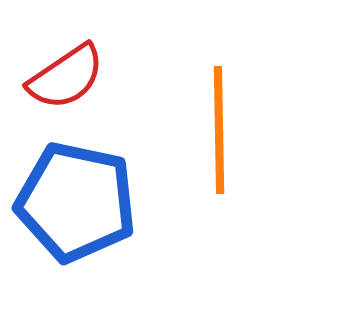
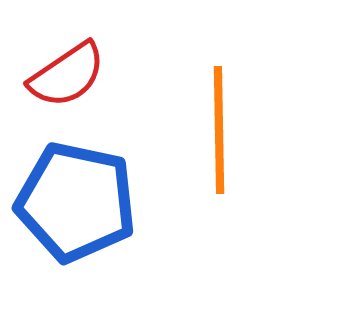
red semicircle: moved 1 px right, 2 px up
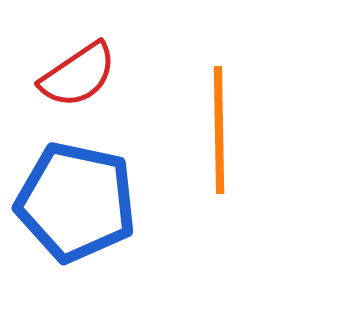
red semicircle: moved 11 px right
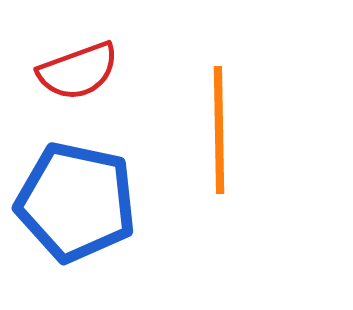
red semicircle: moved 4 px up; rotated 14 degrees clockwise
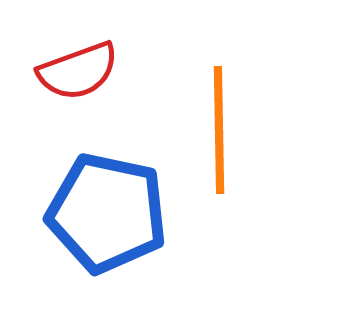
blue pentagon: moved 31 px right, 11 px down
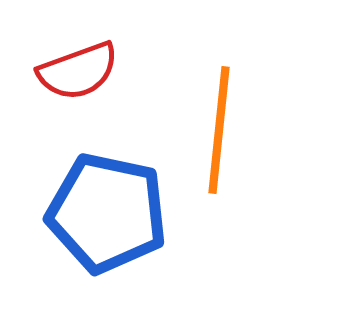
orange line: rotated 7 degrees clockwise
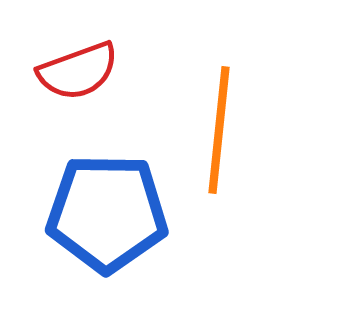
blue pentagon: rotated 11 degrees counterclockwise
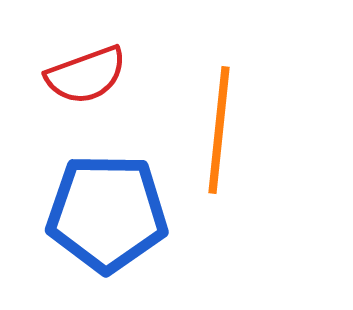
red semicircle: moved 8 px right, 4 px down
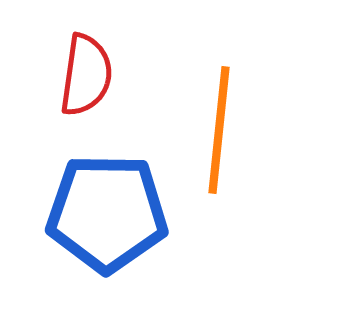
red semicircle: rotated 62 degrees counterclockwise
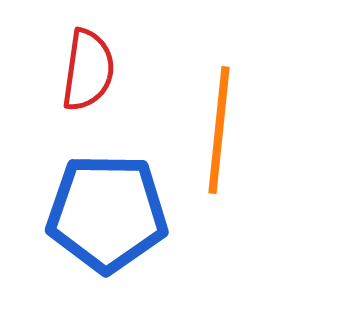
red semicircle: moved 2 px right, 5 px up
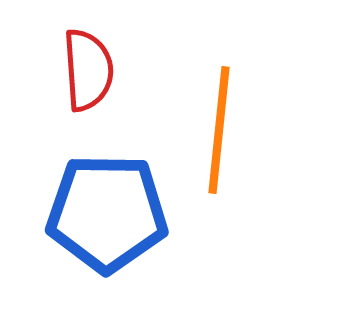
red semicircle: rotated 12 degrees counterclockwise
